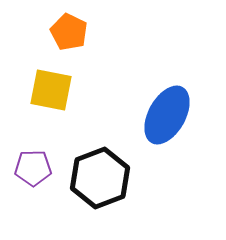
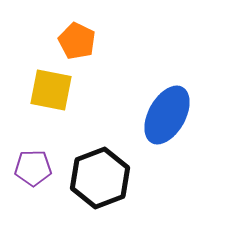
orange pentagon: moved 8 px right, 9 px down
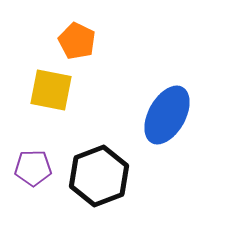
black hexagon: moved 1 px left, 2 px up
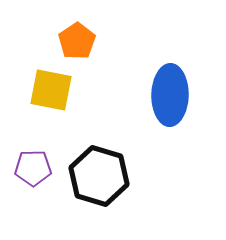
orange pentagon: rotated 12 degrees clockwise
blue ellipse: moved 3 px right, 20 px up; rotated 28 degrees counterclockwise
black hexagon: rotated 22 degrees counterclockwise
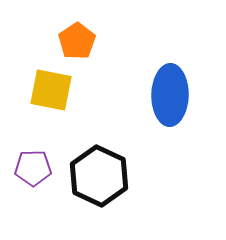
black hexagon: rotated 8 degrees clockwise
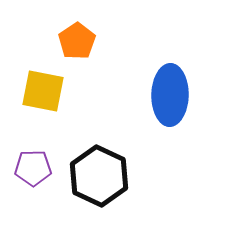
yellow square: moved 8 px left, 1 px down
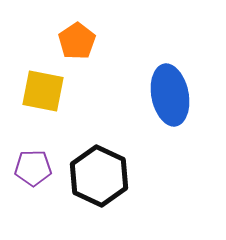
blue ellipse: rotated 12 degrees counterclockwise
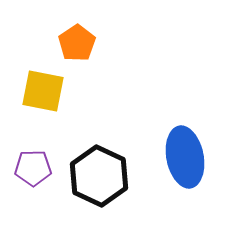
orange pentagon: moved 2 px down
blue ellipse: moved 15 px right, 62 px down
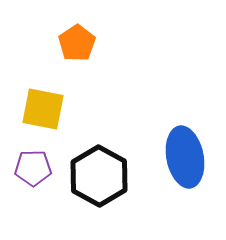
yellow square: moved 18 px down
black hexagon: rotated 4 degrees clockwise
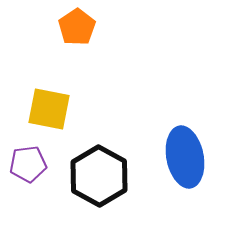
orange pentagon: moved 16 px up
yellow square: moved 6 px right
purple pentagon: moved 5 px left, 4 px up; rotated 6 degrees counterclockwise
